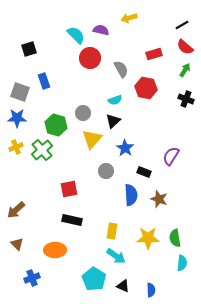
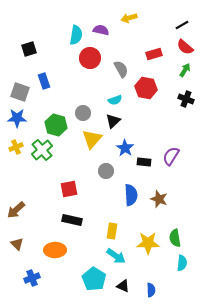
cyan semicircle at (76, 35): rotated 54 degrees clockwise
black rectangle at (144, 172): moved 10 px up; rotated 16 degrees counterclockwise
yellow star at (148, 238): moved 5 px down
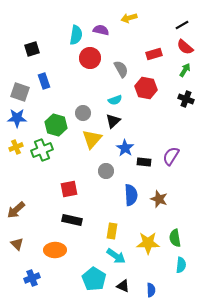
black square at (29, 49): moved 3 px right
green cross at (42, 150): rotated 20 degrees clockwise
cyan semicircle at (182, 263): moved 1 px left, 2 px down
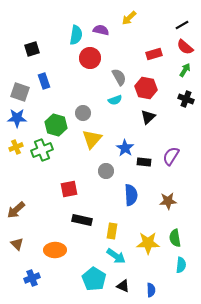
yellow arrow at (129, 18): rotated 28 degrees counterclockwise
gray semicircle at (121, 69): moved 2 px left, 8 px down
black triangle at (113, 121): moved 35 px right, 4 px up
brown star at (159, 199): moved 9 px right, 2 px down; rotated 24 degrees counterclockwise
black rectangle at (72, 220): moved 10 px right
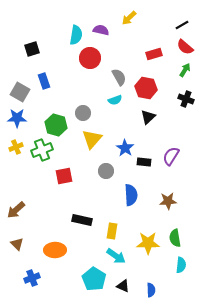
gray square at (20, 92): rotated 12 degrees clockwise
red square at (69, 189): moved 5 px left, 13 px up
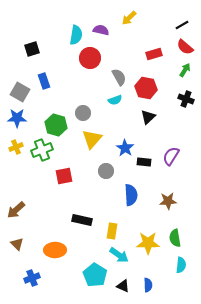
cyan arrow at (116, 256): moved 3 px right, 1 px up
cyan pentagon at (94, 279): moved 1 px right, 4 px up
blue semicircle at (151, 290): moved 3 px left, 5 px up
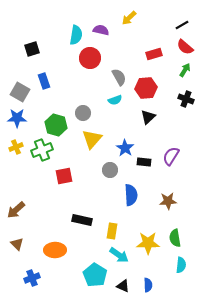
red hexagon at (146, 88): rotated 15 degrees counterclockwise
gray circle at (106, 171): moved 4 px right, 1 px up
